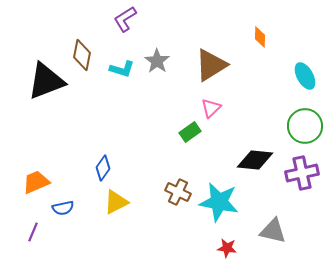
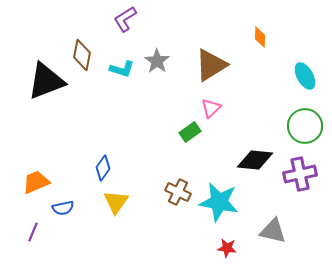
purple cross: moved 2 px left, 1 px down
yellow triangle: rotated 28 degrees counterclockwise
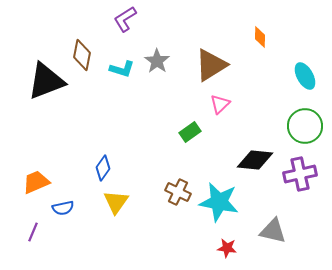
pink triangle: moved 9 px right, 4 px up
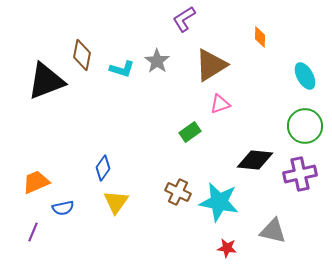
purple L-shape: moved 59 px right
pink triangle: rotated 25 degrees clockwise
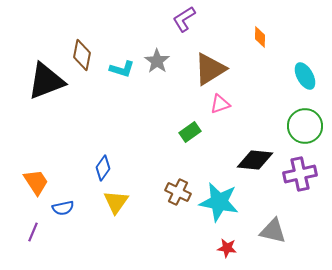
brown triangle: moved 1 px left, 4 px down
orange trapezoid: rotated 80 degrees clockwise
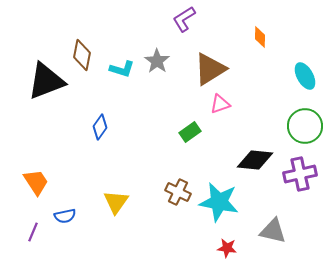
blue diamond: moved 3 px left, 41 px up
blue semicircle: moved 2 px right, 8 px down
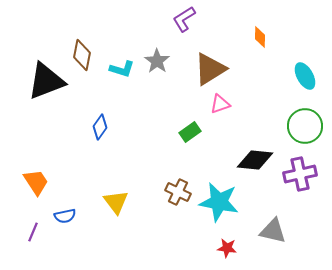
yellow triangle: rotated 12 degrees counterclockwise
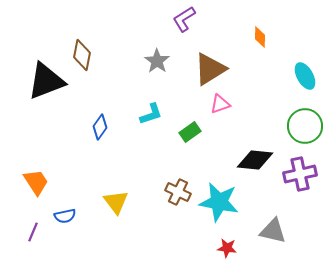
cyan L-shape: moved 29 px right, 45 px down; rotated 35 degrees counterclockwise
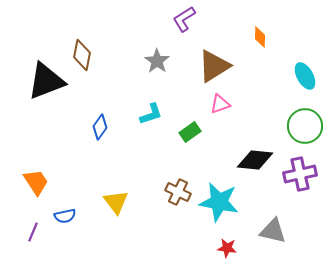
brown triangle: moved 4 px right, 3 px up
